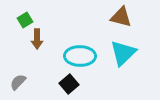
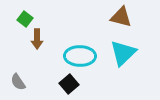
green square: moved 1 px up; rotated 21 degrees counterclockwise
gray semicircle: rotated 78 degrees counterclockwise
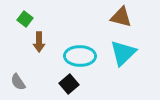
brown arrow: moved 2 px right, 3 px down
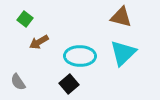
brown arrow: rotated 60 degrees clockwise
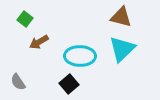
cyan triangle: moved 1 px left, 4 px up
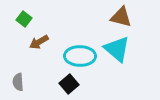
green square: moved 1 px left
cyan triangle: moved 5 px left; rotated 36 degrees counterclockwise
gray semicircle: rotated 30 degrees clockwise
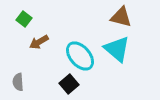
cyan ellipse: rotated 48 degrees clockwise
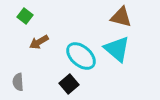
green square: moved 1 px right, 3 px up
cyan ellipse: moved 1 px right; rotated 8 degrees counterclockwise
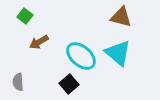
cyan triangle: moved 1 px right, 4 px down
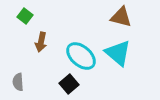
brown arrow: moved 2 px right; rotated 48 degrees counterclockwise
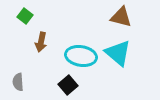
cyan ellipse: rotated 32 degrees counterclockwise
black square: moved 1 px left, 1 px down
